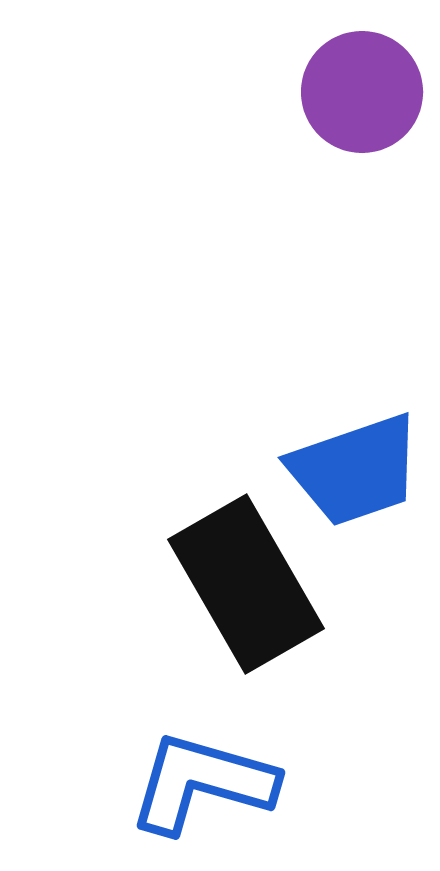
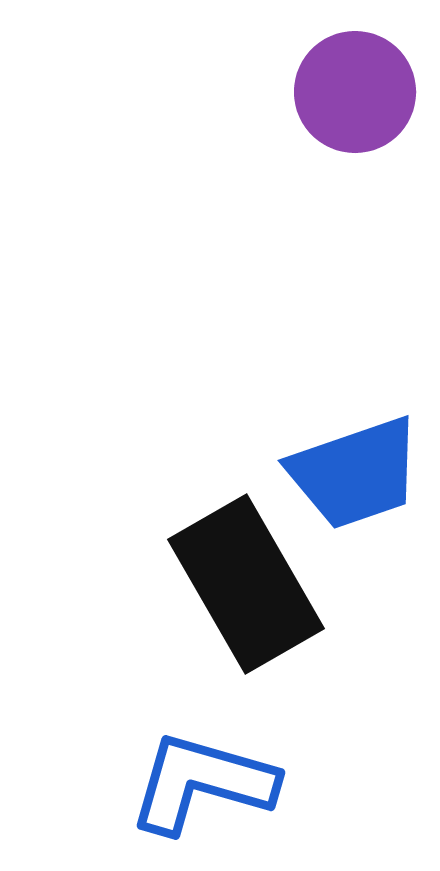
purple circle: moved 7 px left
blue trapezoid: moved 3 px down
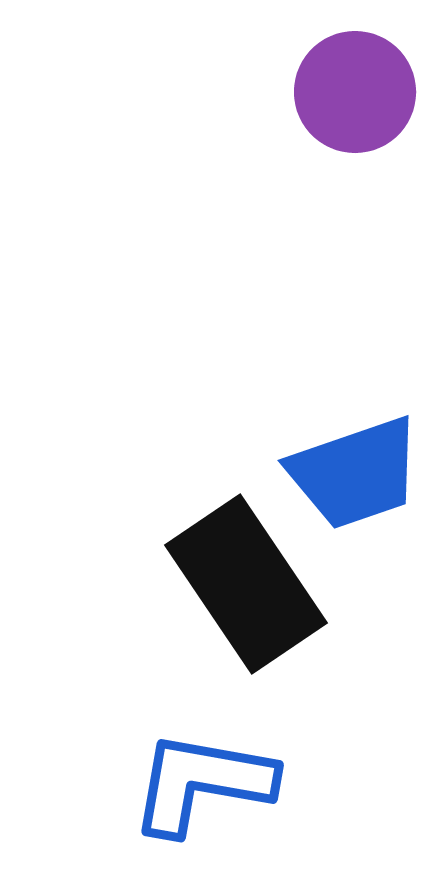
black rectangle: rotated 4 degrees counterclockwise
blue L-shape: rotated 6 degrees counterclockwise
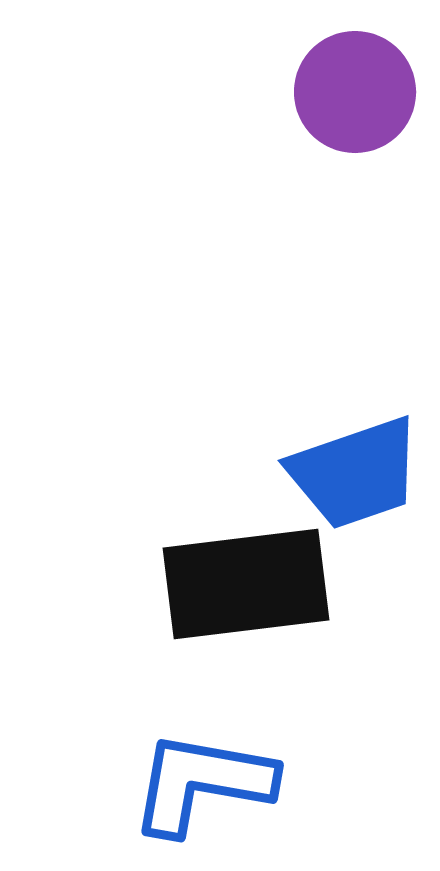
black rectangle: rotated 63 degrees counterclockwise
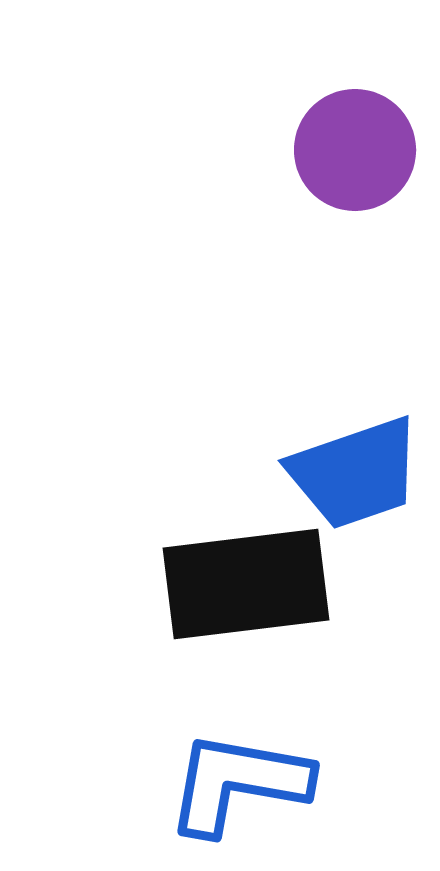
purple circle: moved 58 px down
blue L-shape: moved 36 px right
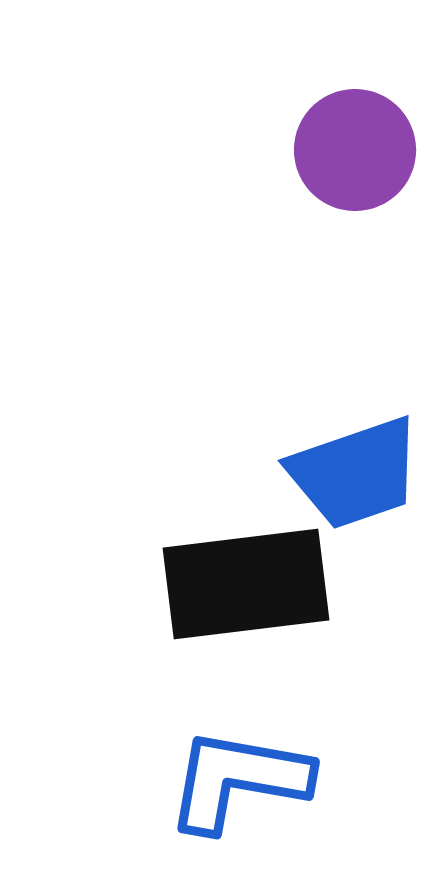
blue L-shape: moved 3 px up
